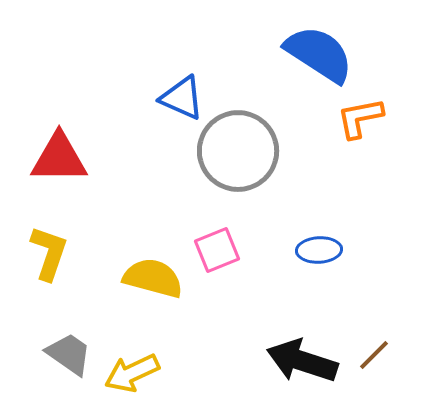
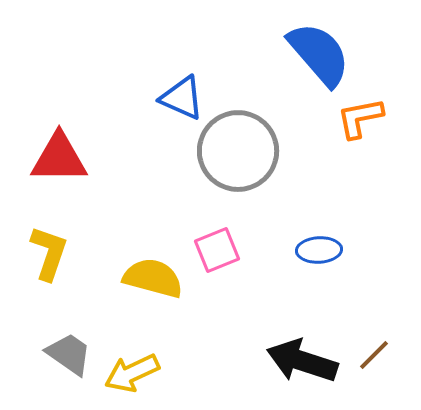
blue semicircle: rotated 16 degrees clockwise
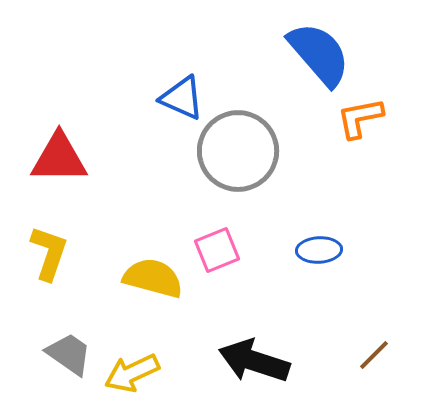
black arrow: moved 48 px left
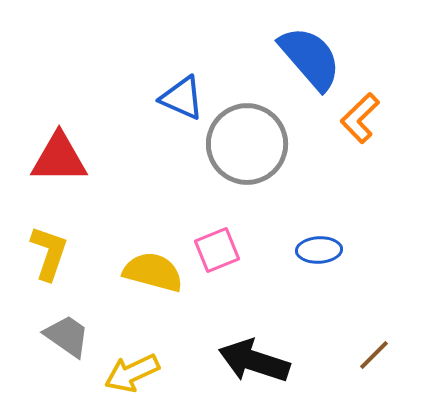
blue semicircle: moved 9 px left, 4 px down
orange L-shape: rotated 33 degrees counterclockwise
gray circle: moved 9 px right, 7 px up
yellow semicircle: moved 6 px up
gray trapezoid: moved 2 px left, 18 px up
